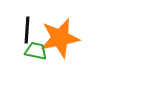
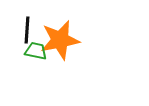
orange star: moved 2 px down
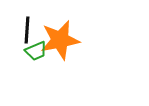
green trapezoid: rotated 145 degrees clockwise
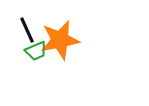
black line: rotated 28 degrees counterclockwise
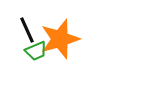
orange star: moved 1 px up; rotated 6 degrees counterclockwise
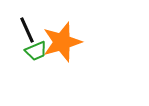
orange star: moved 2 px right, 3 px down
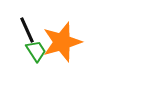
green trapezoid: rotated 100 degrees counterclockwise
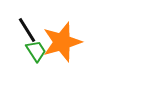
black line: rotated 8 degrees counterclockwise
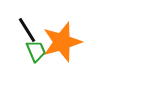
green trapezoid: rotated 10 degrees clockwise
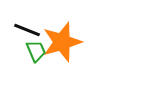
black line: rotated 36 degrees counterclockwise
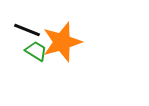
green trapezoid: rotated 35 degrees counterclockwise
